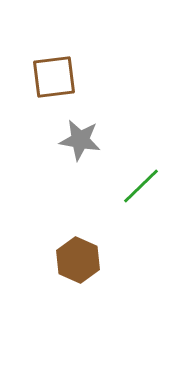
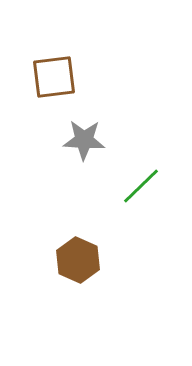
gray star: moved 4 px right; rotated 6 degrees counterclockwise
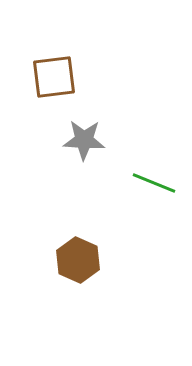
green line: moved 13 px right, 3 px up; rotated 66 degrees clockwise
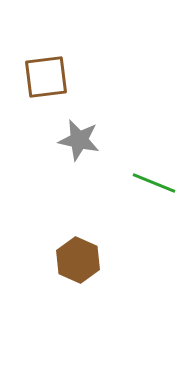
brown square: moved 8 px left
gray star: moved 5 px left; rotated 9 degrees clockwise
